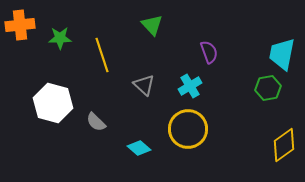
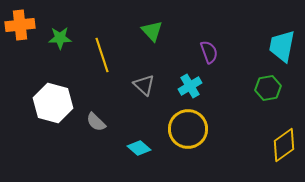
green triangle: moved 6 px down
cyan trapezoid: moved 8 px up
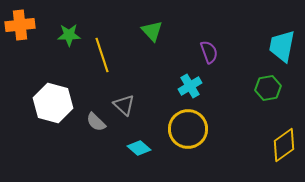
green star: moved 9 px right, 3 px up
gray triangle: moved 20 px left, 20 px down
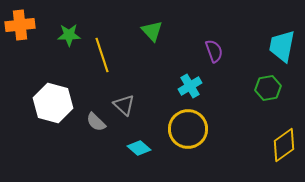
purple semicircle: moved 5 px right, 1 px up
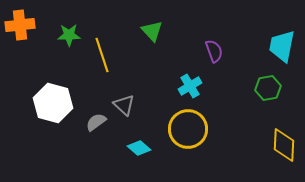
gray semicircle: rotated 100 degrees clockwise
yellow diamond: rotated 52 degrees counterclockwise
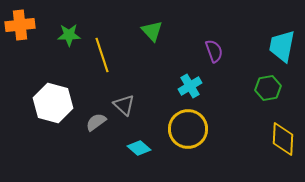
yellow diamond: moved 1 px left, 6 px up
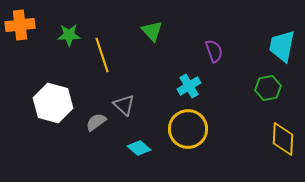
cyan cross: moved 1 px left
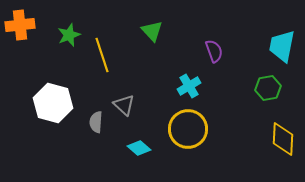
green star: rotated 20 degrees counterclockwise
gray semicircle: rotated 50 degrees counterclockwise
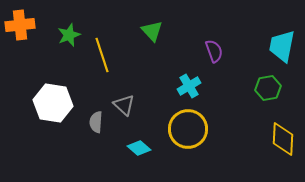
white hexagon: rotated 6 degrees counterclockwise
